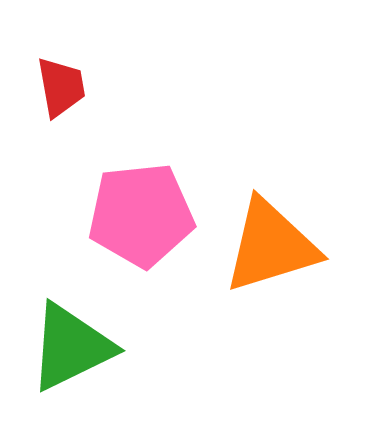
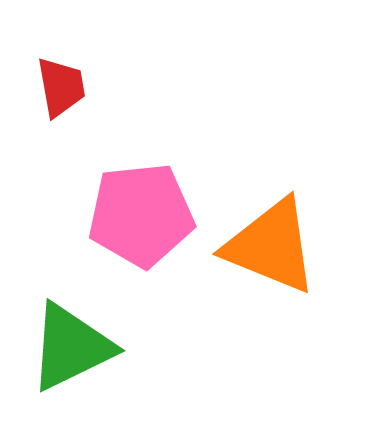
orange triangle: rotated 39 degrees clockwise
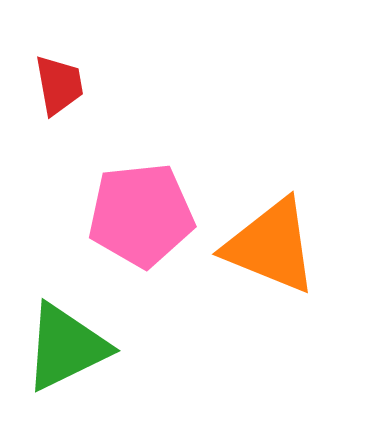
red trapezoid: moved 2 px left, 2 px up
green triangle: moved 5 px left
